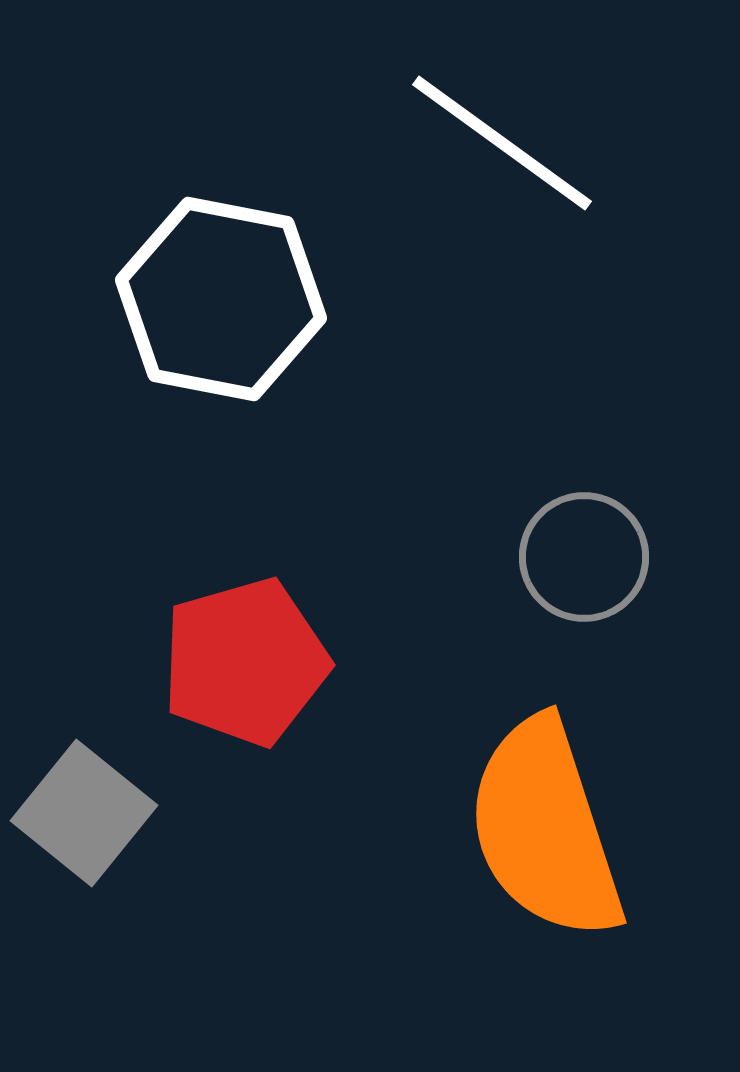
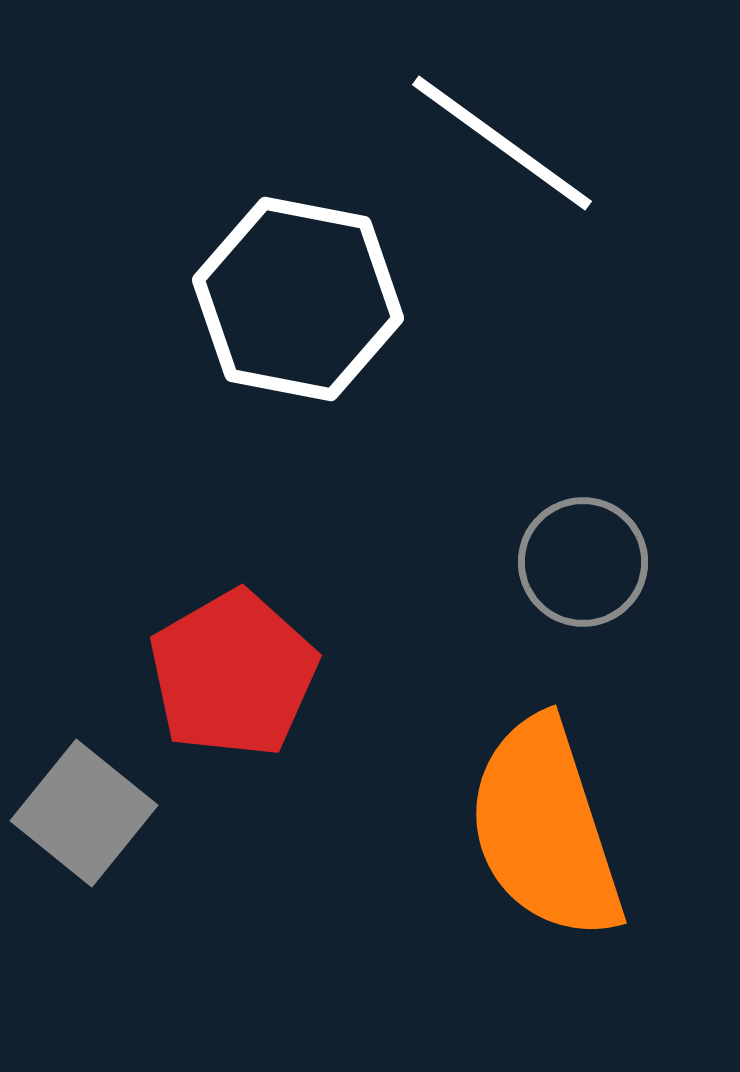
white hexagon: moved 77 px right
gray circle: moved 1 px left, 5 px down
red pentagon: moved 12 px left, 12 px down; rotated 14 degrees counterclockwise
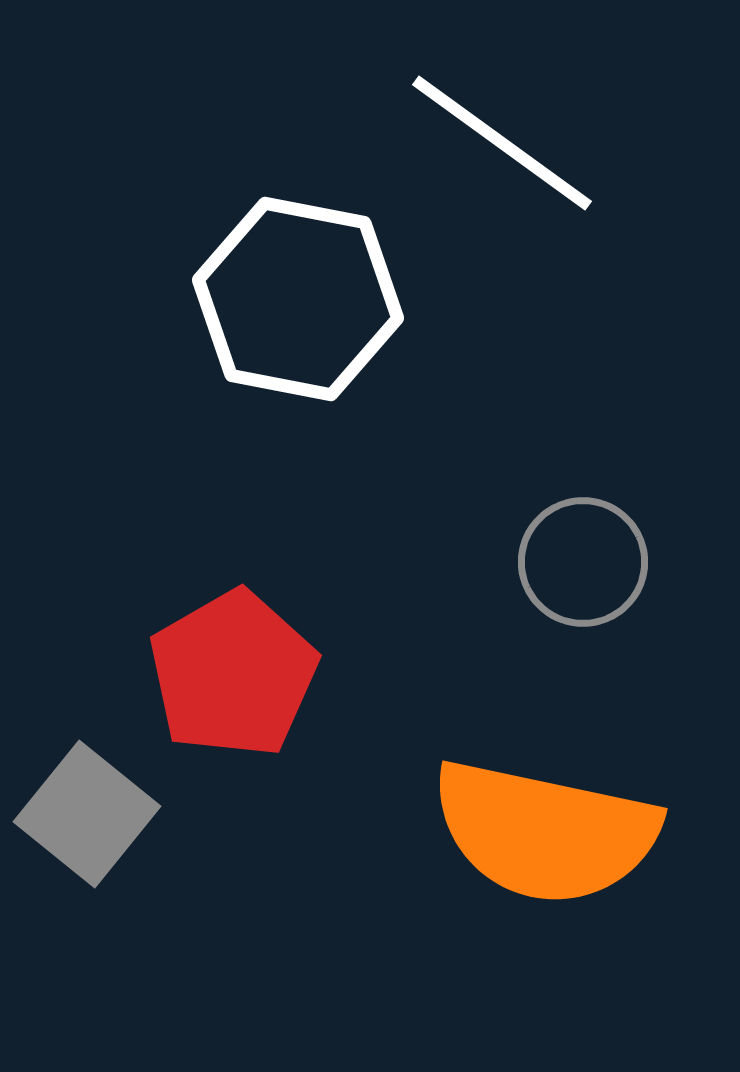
gray square: moved 3 px right, 1 px down
orange semicircle: moved 3 px down; rotated 60 degrees counterclockwise
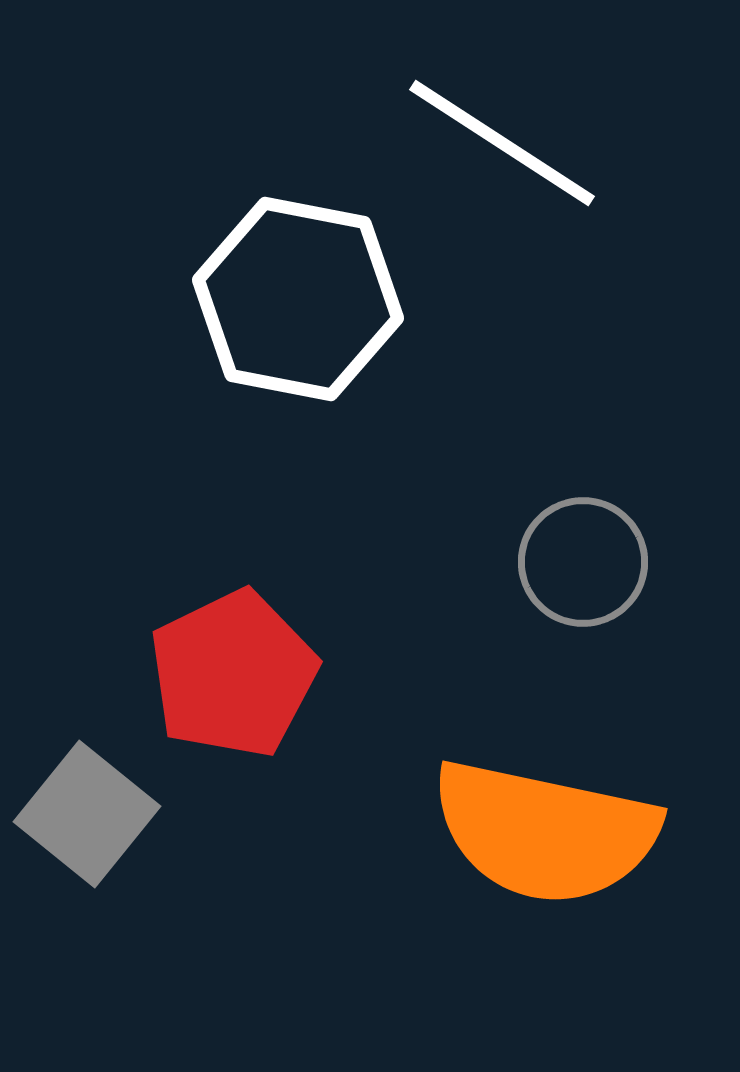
white line: rotated 3 degrees counterclockwise
red pentagon: rotated 4 degrees clockwise
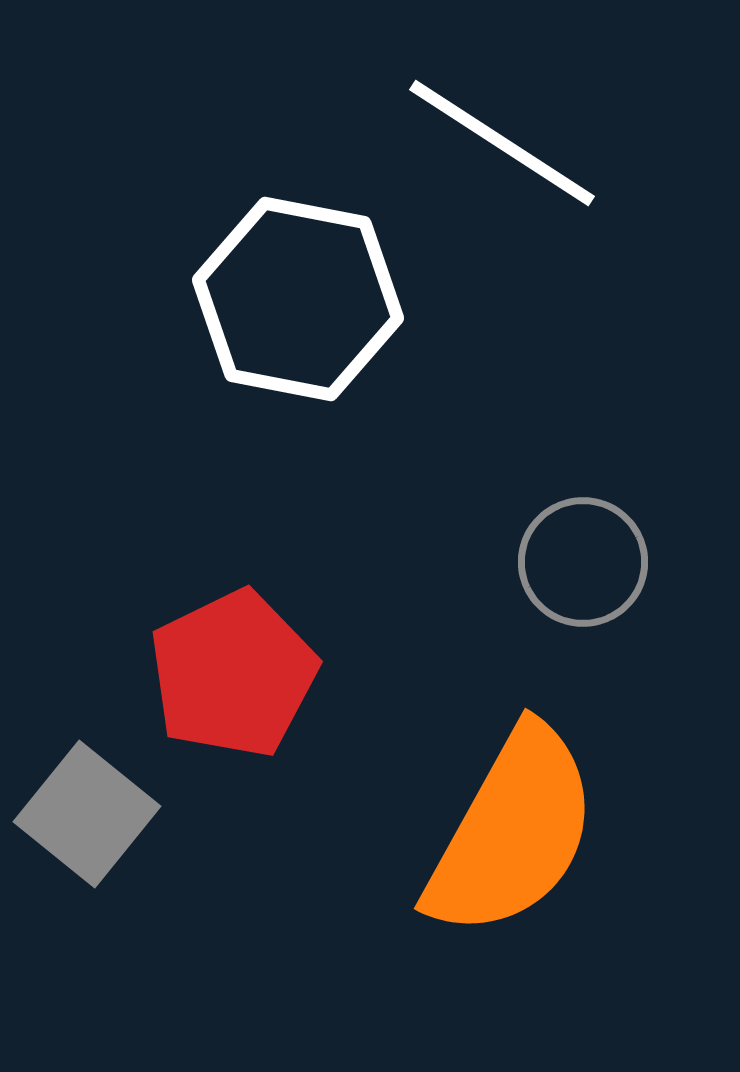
orange semicircle: moved 33 px left; rotated 73 degrees counterclockwise
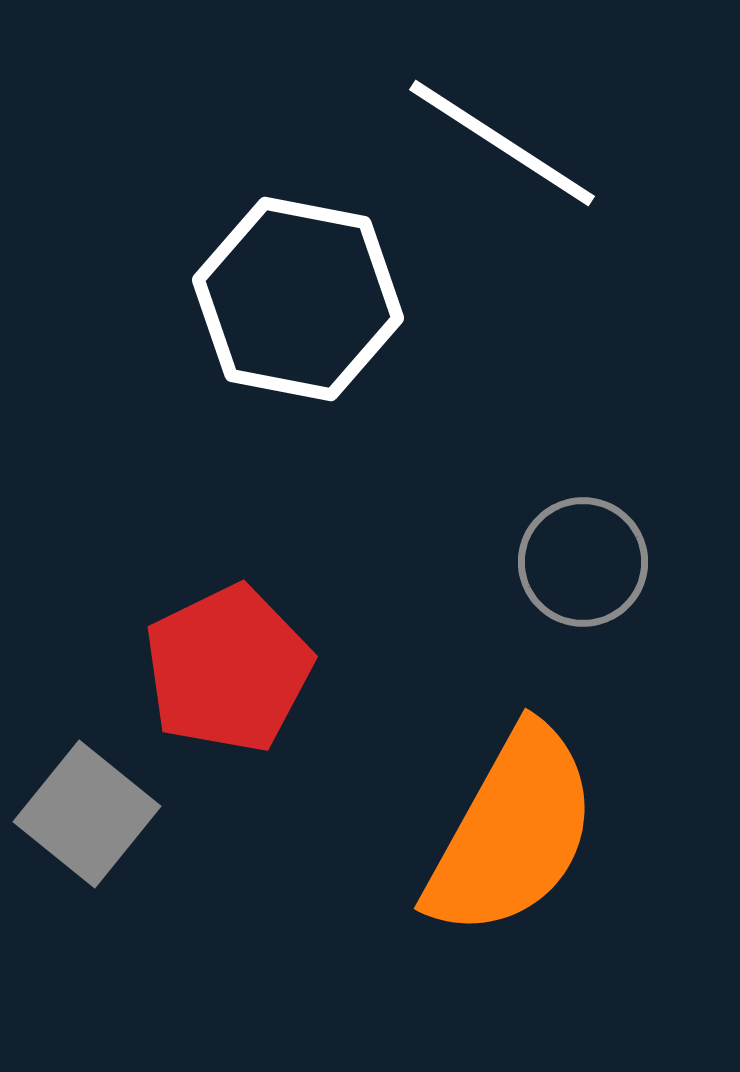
red pentagon: moved 5 px left, 5 px up
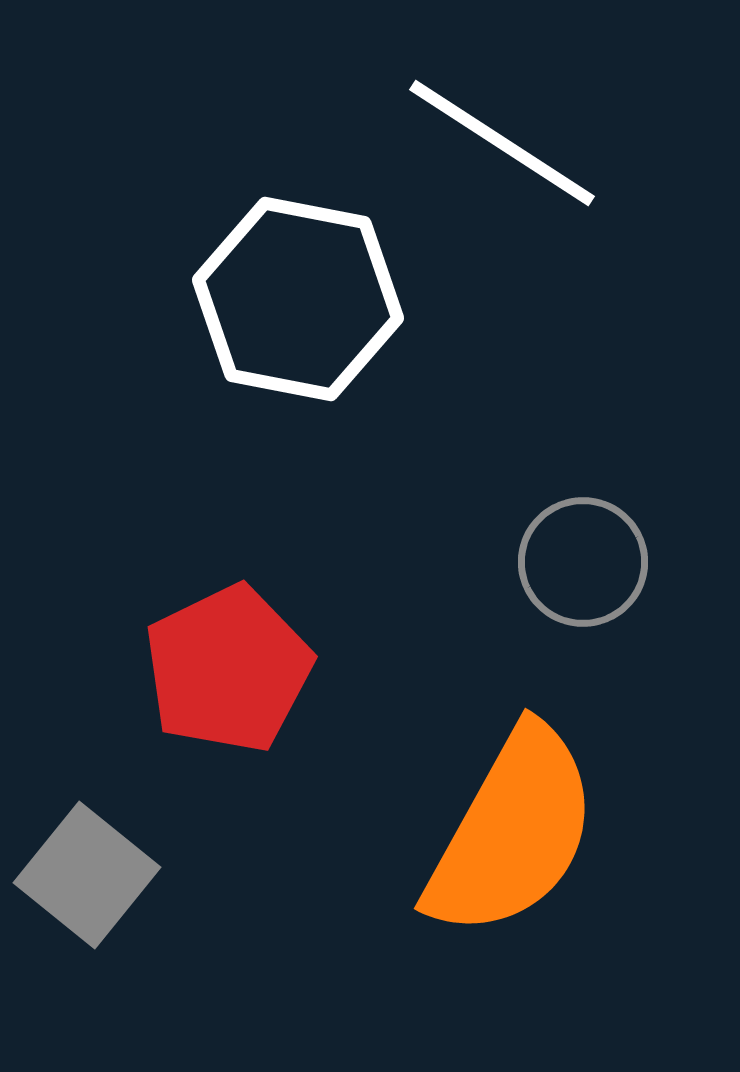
gray square: moved 61 px down
